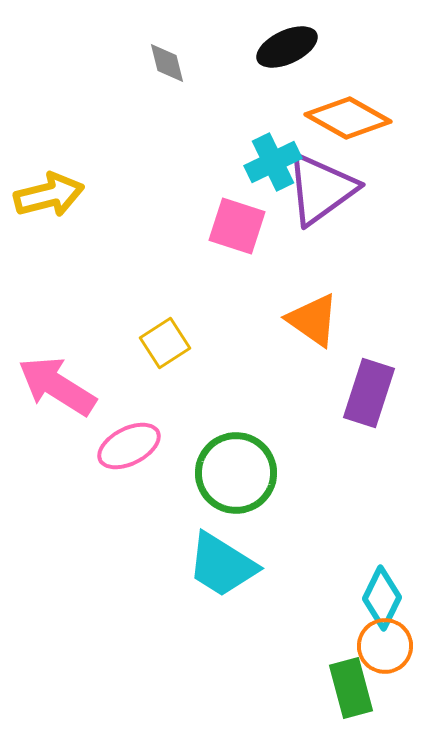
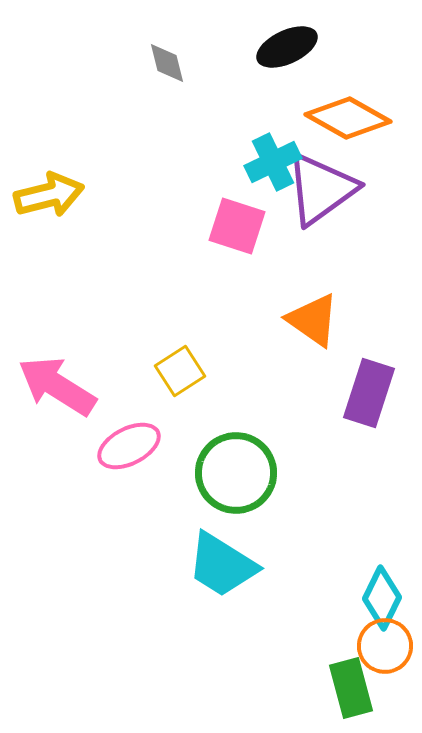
yellow square: moved 15 px right, 28 px down
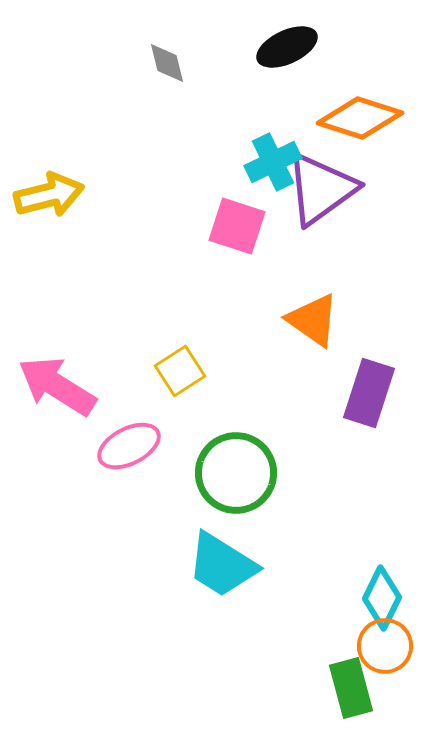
orange diamond: moved 12 px right; rotated 12 degrees counterclockwise
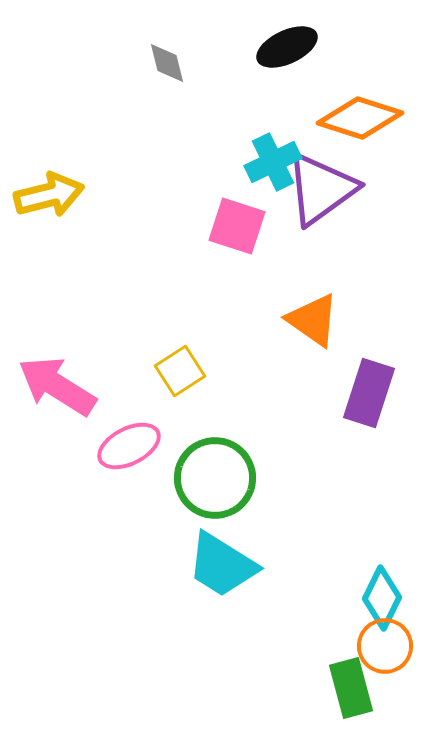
green circle: moved 21 px left, 5 px down
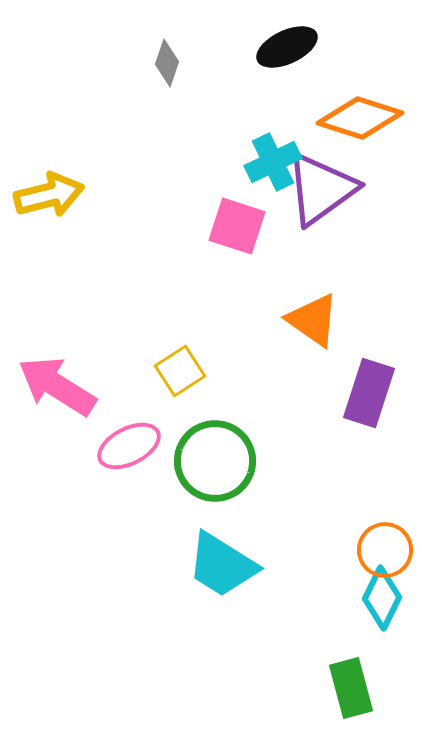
gray diamond: rotated 33 degrees clockwise
green circle: moved 17 px up
orange circle: moved 96 px up
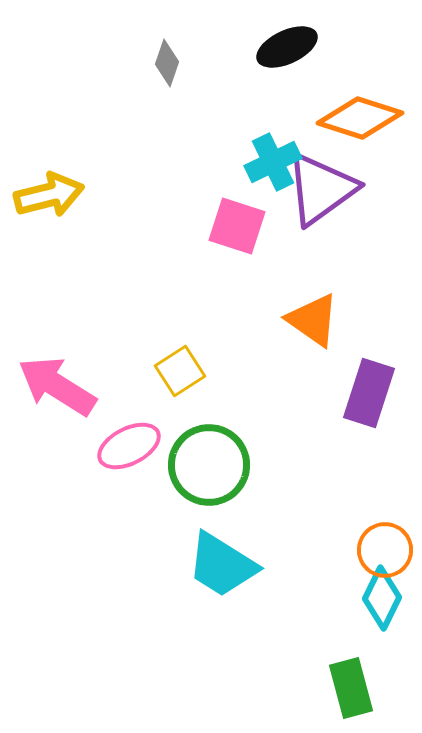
green circle: moved 6 px left, 4 px down
